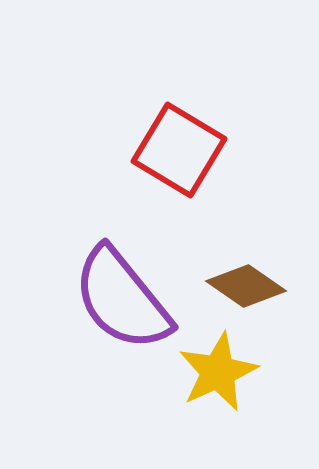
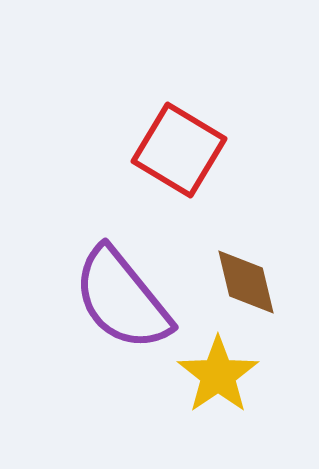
brown diamond: moved 4 px up; rotated 42 degrees clockwise
yellow star: moved 3 px down; rotated 10 degrees counterclockwise
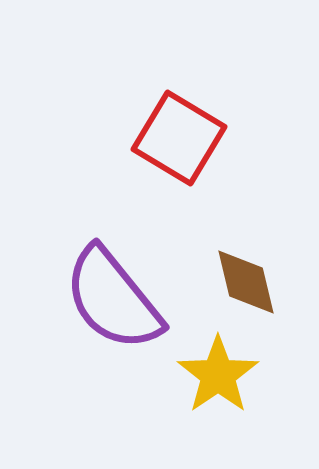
red square: moved 12 px up
purple semicircle: moved 9 px left
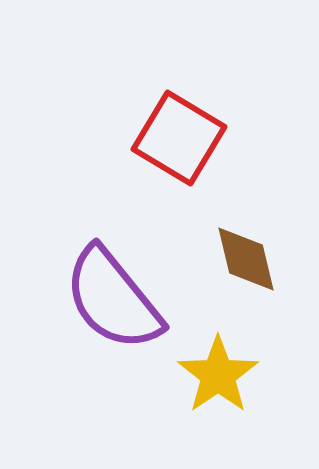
brown diamond: moved 23 px up
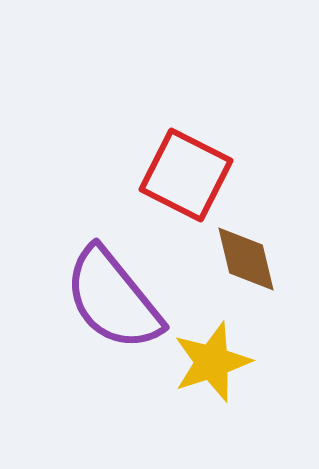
red square: moved 7 px right, 37 px down; rotated 4 degrees counterclockwise
yellow star: moved 6 px left, 13 px up; rotated 16 degrees clockwise
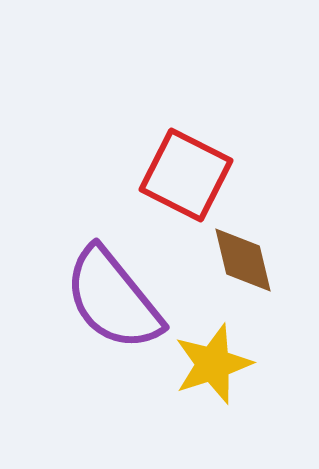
brown diamond: moved 3 px left, 1 px down
yellow star: moved 1 px right, 2 px down
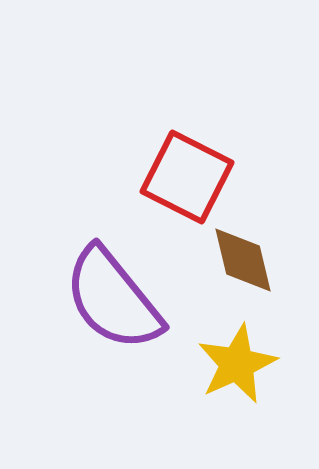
red square: moved 1 px right, 2 px down
yellow star: moved 24 px right; rotated 6 degrees counterclockwise
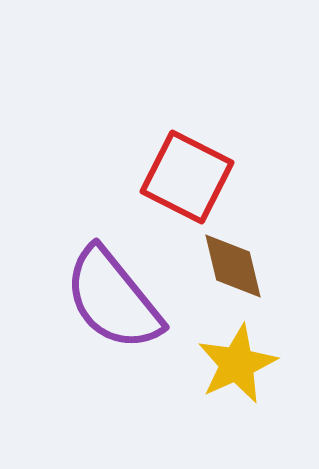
brown diamond: moved 10 px left, 6 px down
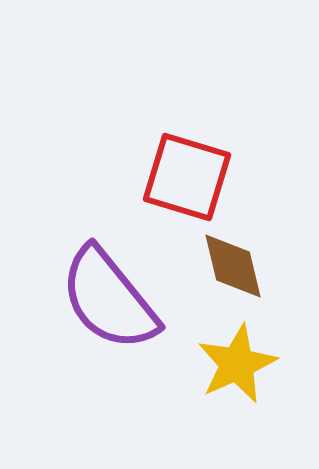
red square: rotated 10 degrees counterclockwise
purple semicircle: moved 4 px left
